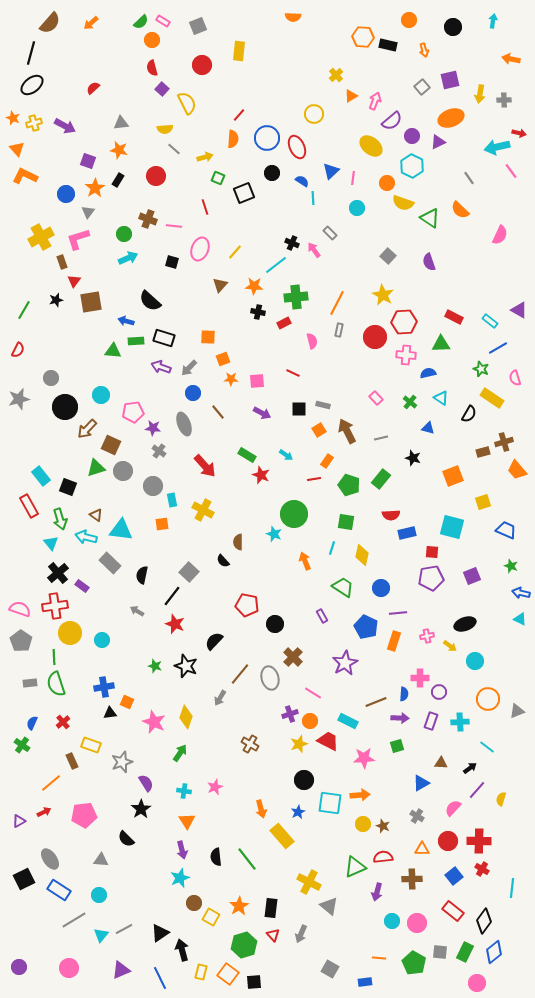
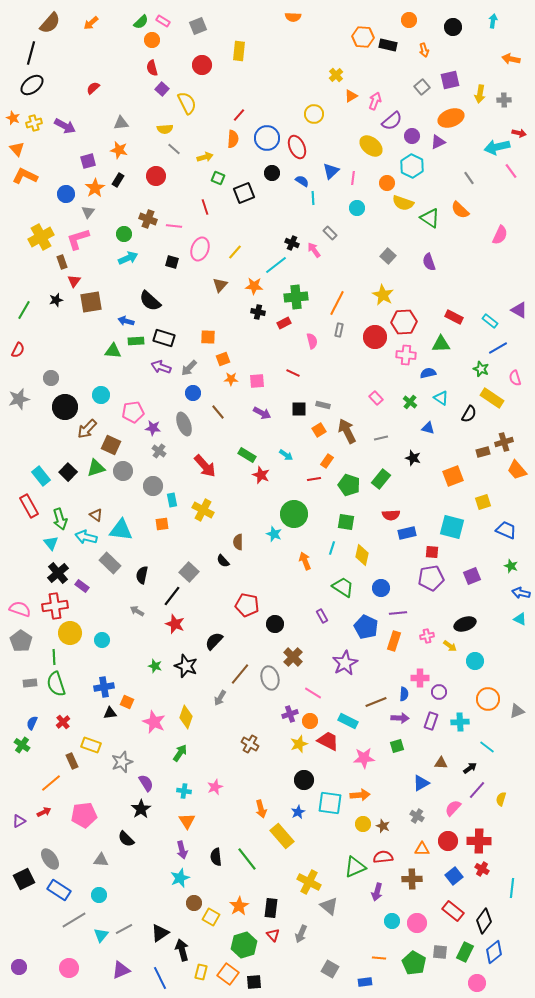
purple square at (88, 161): rotated 35 degrees counterclockwise
black square at (68, 487): moved 15 px up; rotated 24 degrees clockwise
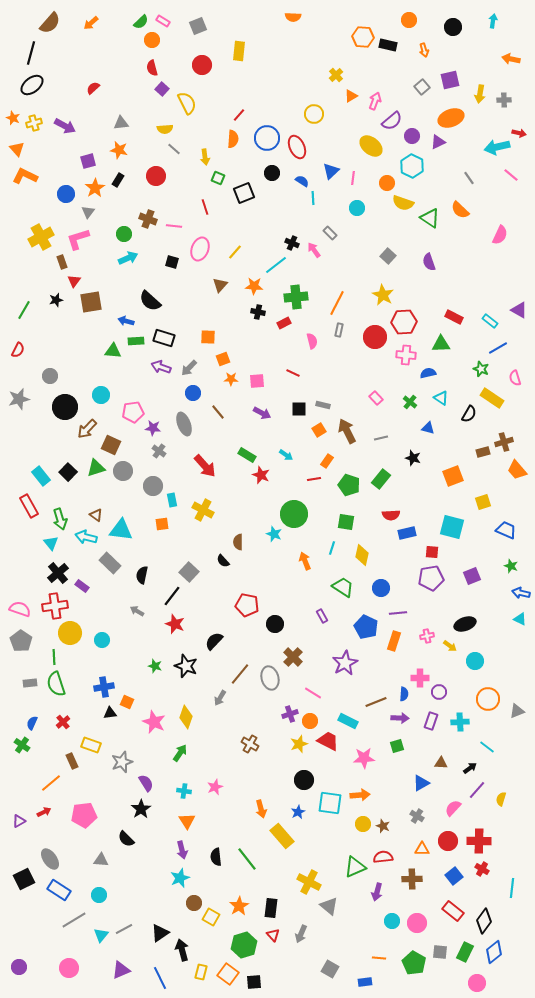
yellow arrow at (205, 157): rotated 98 degrees clockwise
pink line at (511, 171): moved 4 px down; rotated 14 degrees counterclockwise
gray circle at (51, 378): moved 1 px left, 2 px up
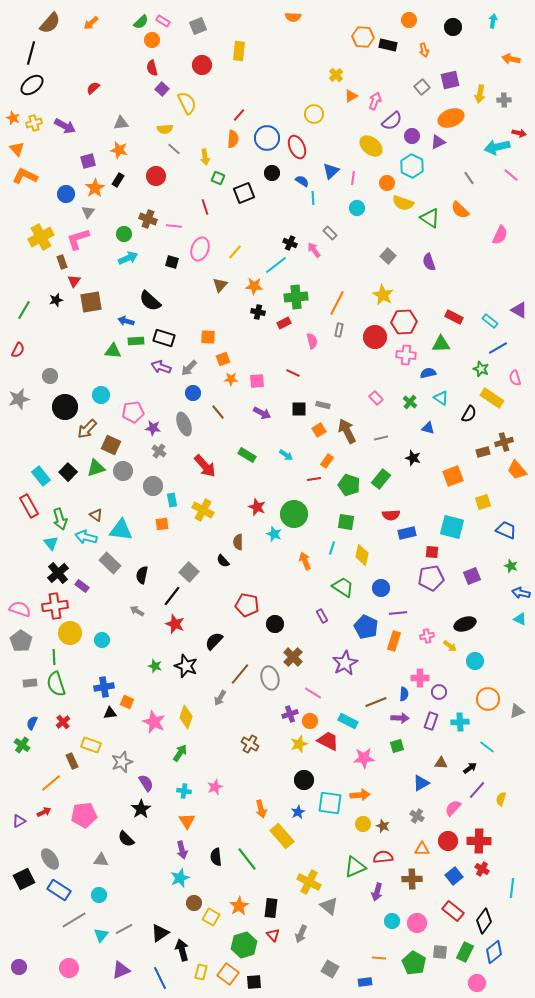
black cross at (292, 243): moved 2 px left
red star at (261, 475): moved 4 px left, 32 px down
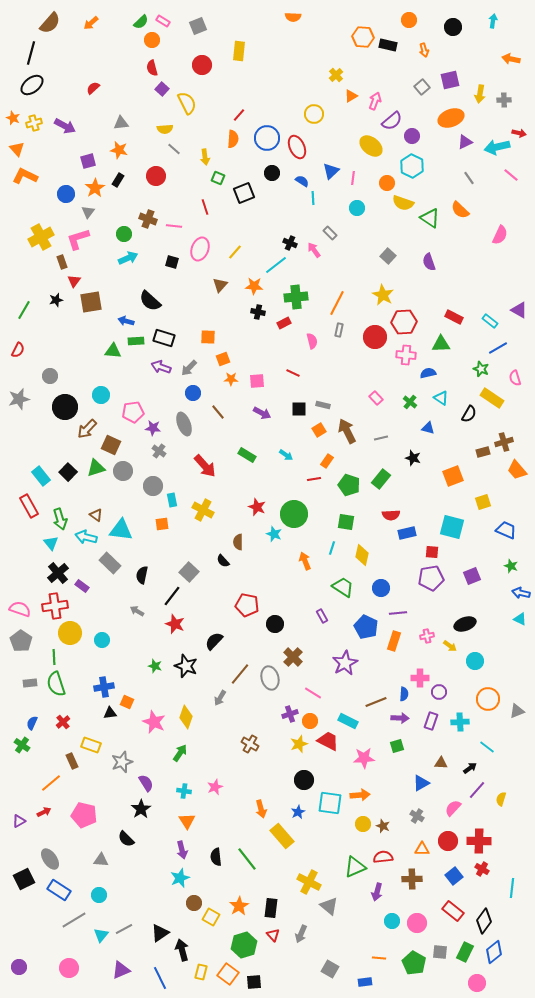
purple triangle at (438, 142): moved 27 px right
pink pentagon at (84, 815): rotated 20 degrees clockwise
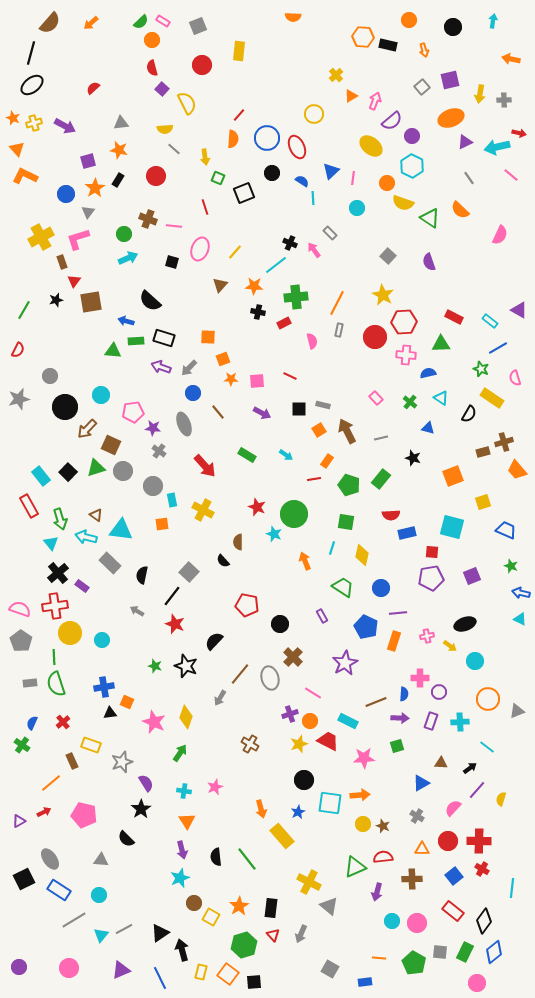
red line at (293, 373): moved 3 px left, 3 px down
black circle at (275, 624): moved 5 px right
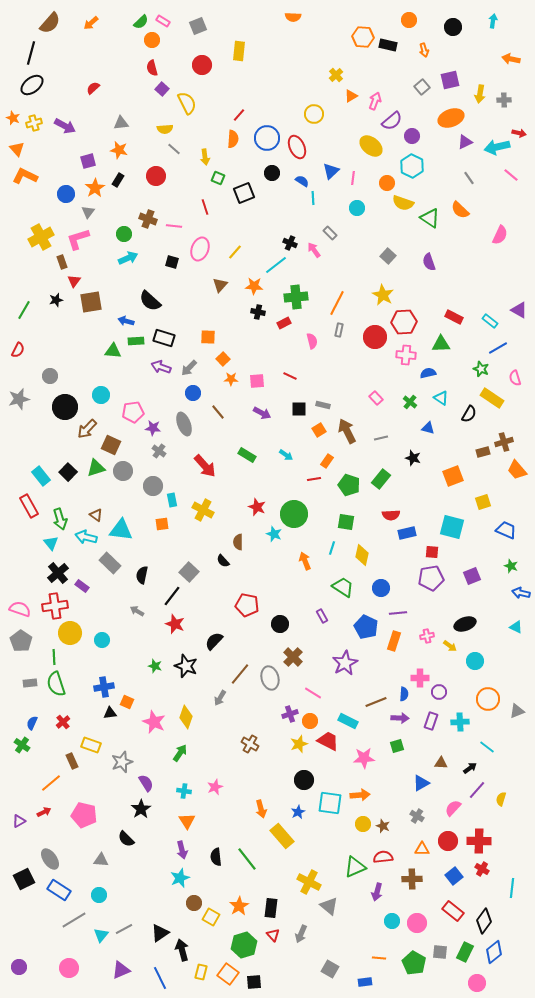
orange square at (223, 359): rotated 24 degrees counterclockwise
cyan triangle at (520, 619): moved 4 px left, 8 px down
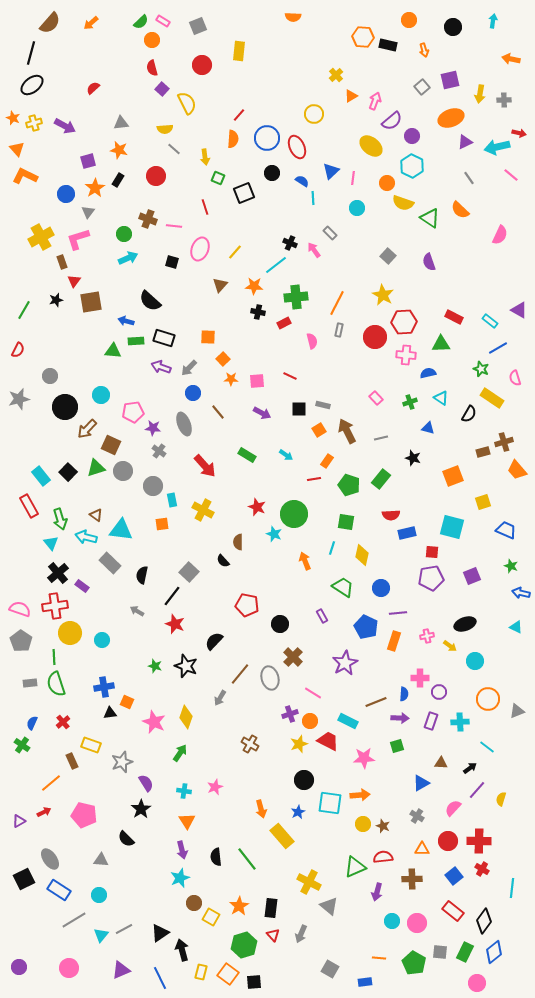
green cross at (410, 402): rotated 32 degrees clockwise
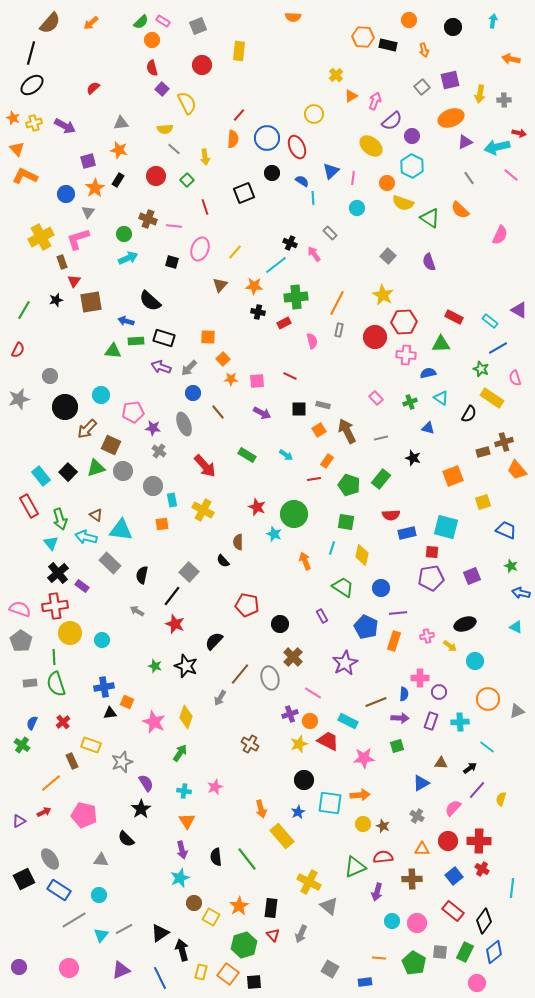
green square at (218, 178): moved 31 px left, 2 px down; rotated 24 degrees clockwise
pink arrow at (314, 250): moved 4 px down
cyan square at (452, 527): moved 6 px left
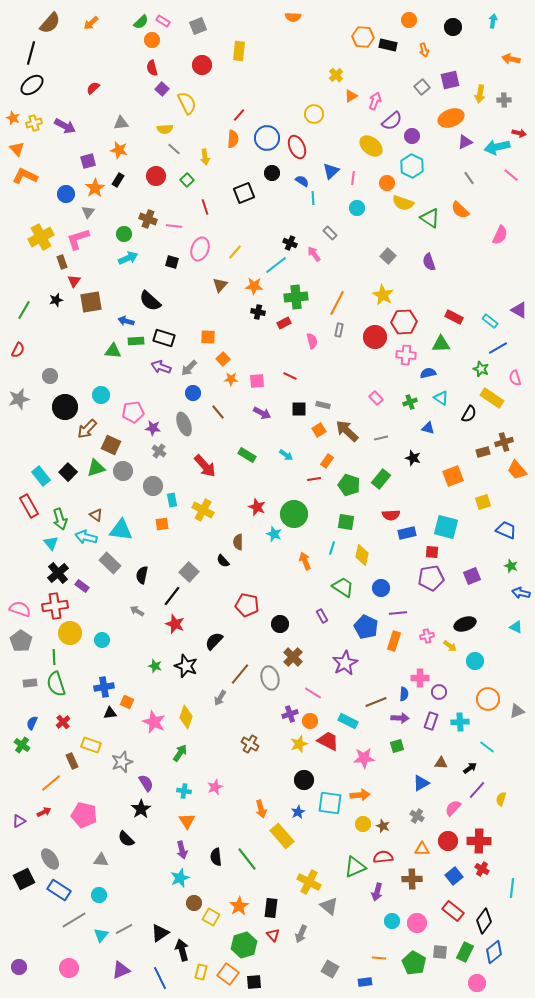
brown arrow at (347, 431): rotated 20 degrees counterclockwise
